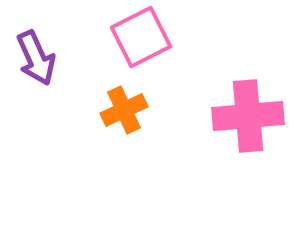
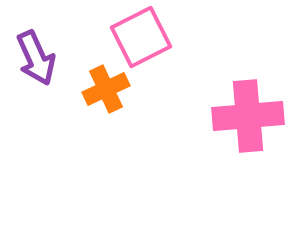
orange cross: moved 18 px left, 21 px up
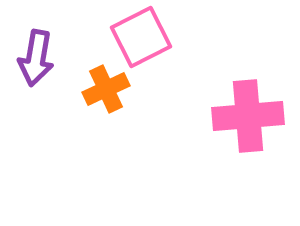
purple arrow: rotated 34 degrees clockwise
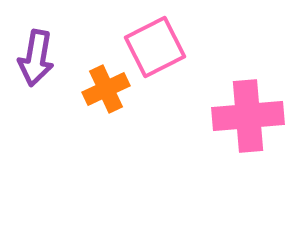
pink square: moved 14 px right, 10 px down
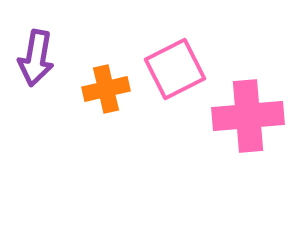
pink square: moved 20 px right, 22 px down
orange cross: rotated 12 degrees clockwise
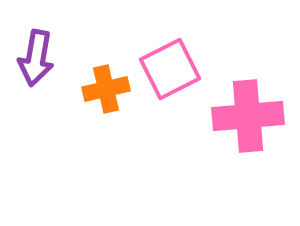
pink square: moved 5 px left
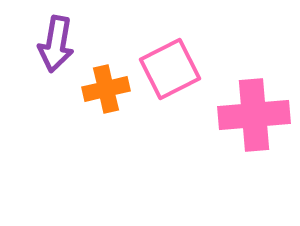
purple arrow: moved 20 px right, 14 px up
pink cross: moved 6 px right, 1 px up
